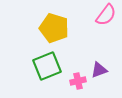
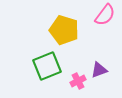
pink semicircle: moved 1 px left
yellow pentagon: moved 10 px right, 2 px down
pink cross: rotated 14 degrees counterclockwise
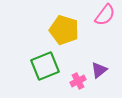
green square: moved 2 px left
purple triangle: rotated 18 degrees counterclockwise
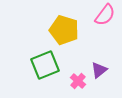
green square: moved 1 px up
pink cross: rotated 21 degrees counterclockwise
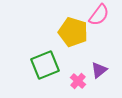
pink semicircle: moved 6 px left
yellow pentagon: moved 9 px right, 2 px down
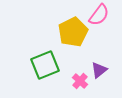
yellow pentagon: rotated 28 degrees clockwise
pink cross: moved 2 px right
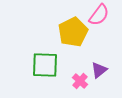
green square: rotated 24 degrees clockwise
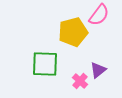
yellow pentagon: rotated 12 degrees clockwise
green square: moved 1 px up
purple triangle: moved 1 px left
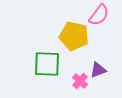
yellow pentagon: moved 1 px right, 4 px down; rotated 28 degrees clockwise
green square: moved 2 px right
purple triangle: rotated 18 degrees clockwise
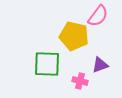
pink semicircle: moved 1 px left, 1 px down
purple triangle: moved 2 px right, 5 px up
pink cross: rotated 28 degrees counterclockwise
